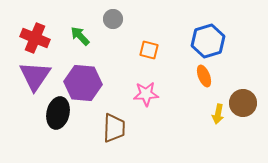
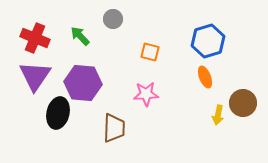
orange square: moved 1 px right, 2 px down
orange ellipse: moved 1 px right, 1 px down
yellow arrow: moved 1 px down
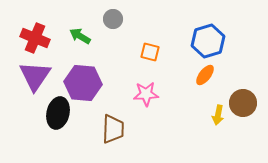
green arrow: rotated 15 degrees counterclockwise
orange ellipse: moved 2 px up; rotated 60 degrees clockwise
brown trapezoid: moved 1 px left, 1 px down
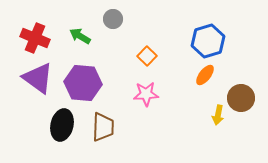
orange square: moved 3 px left, 4 px down; rotated 30 degrees clockwise
purple triangle: moved 3 px right, 2 px down; rotated 28 degrees counterclockwise
brown circle: moved 2 px left, 5 px up
black ellipse: moved 4 px right, 12 px down
brown trapezoid: moved 10 px left, 2 px up
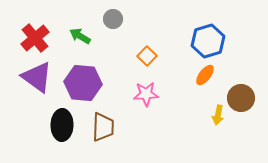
red cross: rotated 28 degrees clockwise
purple triangle: moved 1 px left, 1 px up
black ellipse: rotated 12 degrees counterclockwise
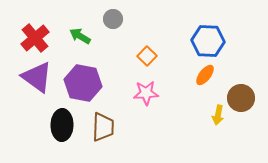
blue hexagon: rotated 20 degrees clockwise
purple hexagon: rotated 6 degrees clockwise
pink star: moved 1 px up
